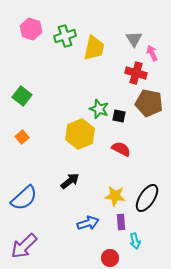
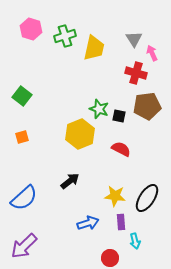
brown pentagon: moved 2 px left, 3 px down; rotated 20 degrees counterclockwise
orange square: rotated 24 degrees clockwise
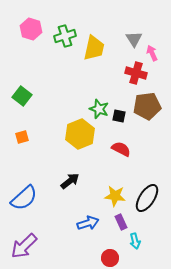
purple rectangle: rotated 21 degrees counterclockwise
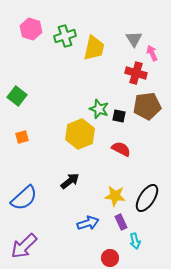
green square: moved 5 px left
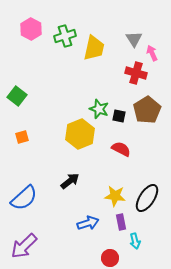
pink hexagon: rotated 10 degrees clockwise
brown pentagon: moved 4 px down; rotated 24 degrees counterclockwise
purple rectangle: rotated 14 degrees clockwise
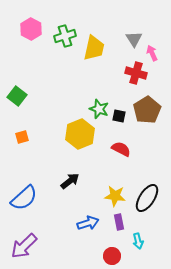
purple rectangle: moved 2 px left
cyan arrow: moved 3 px right
red circle: moved 2 px right, 2 px up
